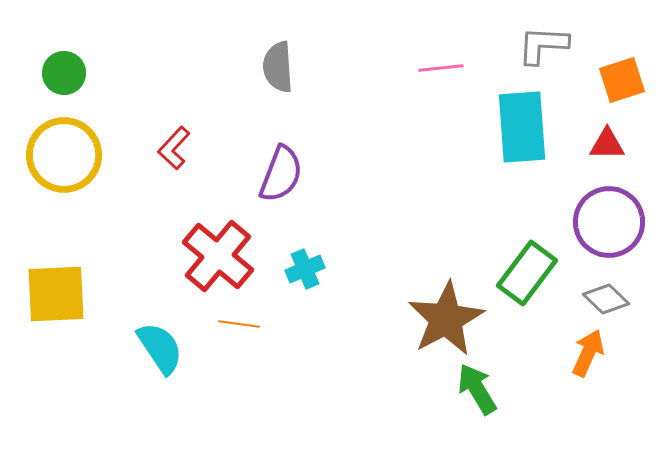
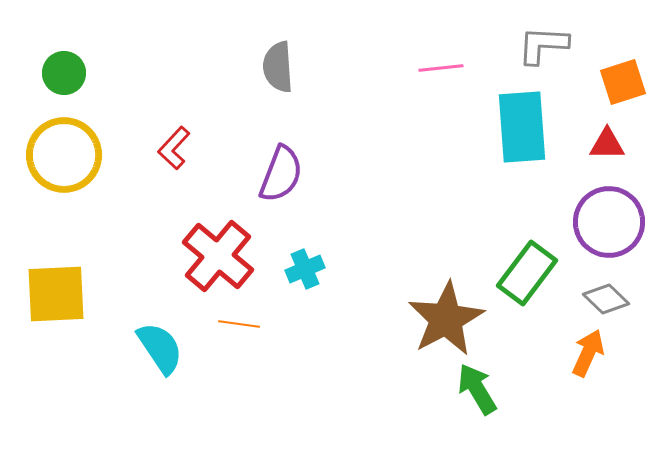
orange square: moved 1 px right, 2 px down
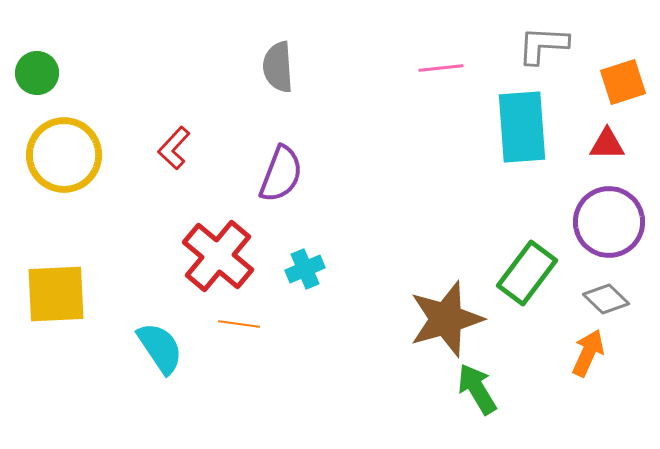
green circle: moved 27 px left
brown star: rotated 12 degrees clockwise
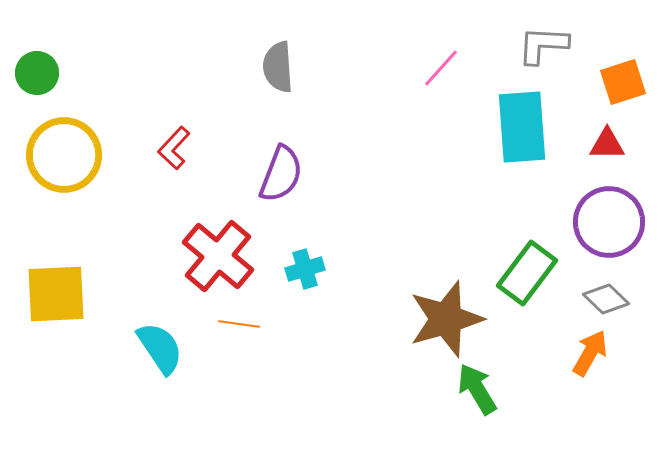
pink line: rotated 42 degrees counterclockwise
cyan cross: rotated 6 degrees clockwise
orange arrow: moved 2 px right; rotated 6 degrees clockwise
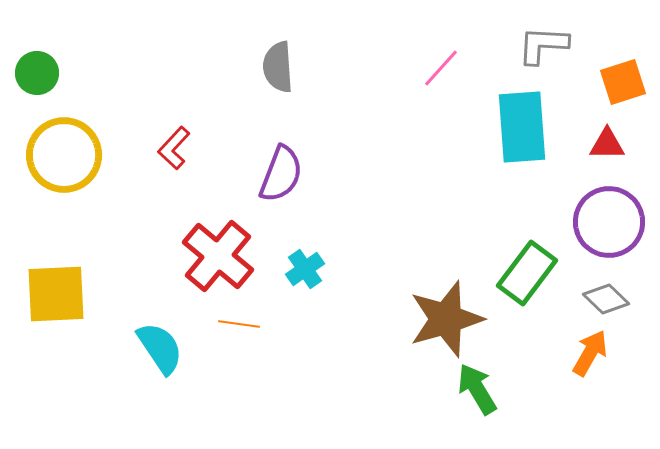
cyan cross: rotated 18 degrees counterclockwise
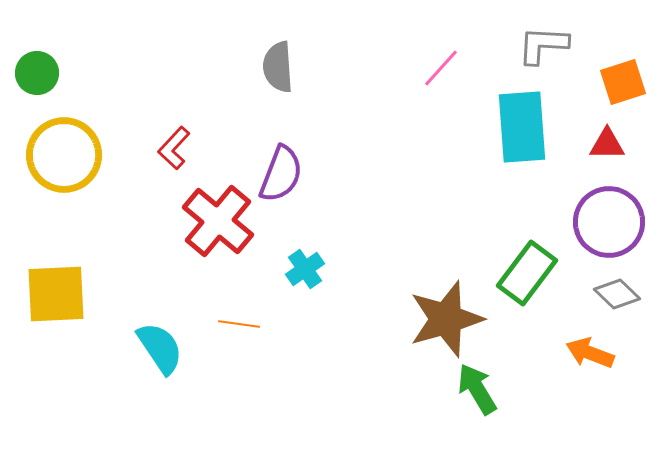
red cross: moved 35 px up
gray diamond: moved 11 px right, 5 px up
orange arrow: rotated 99 degrees counterclockwise
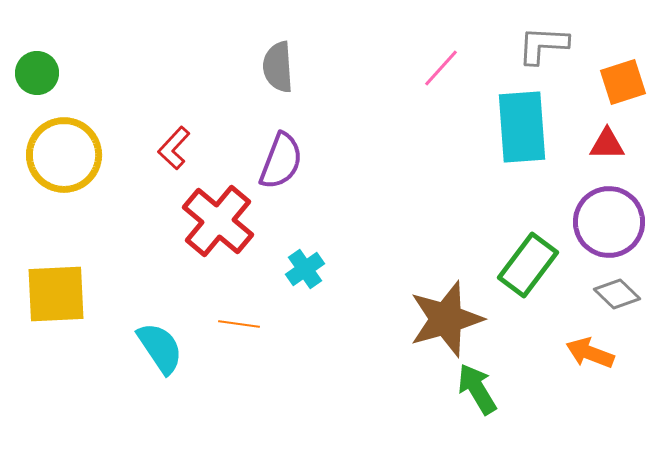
purple semicircle: moved 13 px up
green rectangle: moved 1 px right, 8 px up
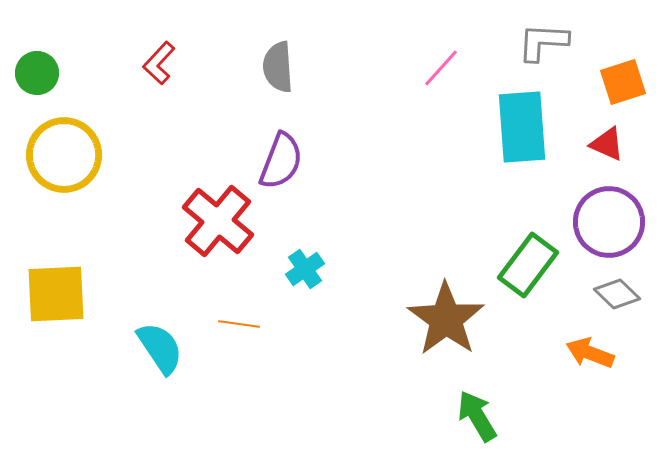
gray L-shape: moved 3 px up
red triangle: rotated 24 degrees clockwise
red L-shape: moved 15 px left, 85 px up
brown star: rotated 20 degrees counterclockwise
green arrow: moved 27 px down
